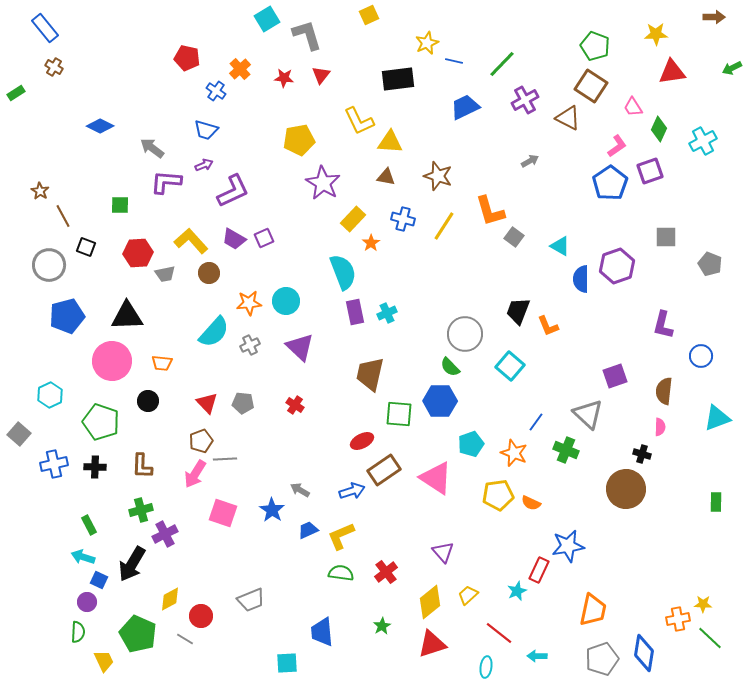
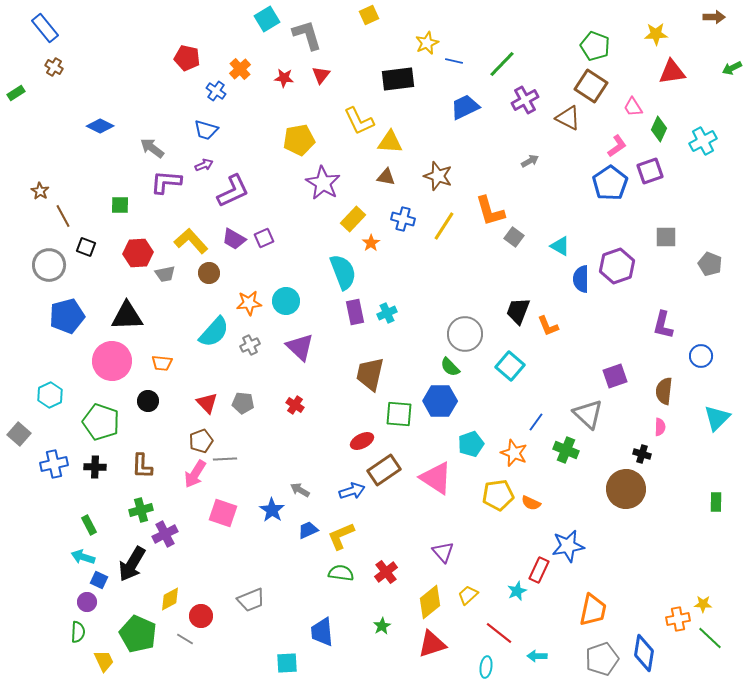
cyan triangle at (717, 418): rotated 24 degrees counterclockwise
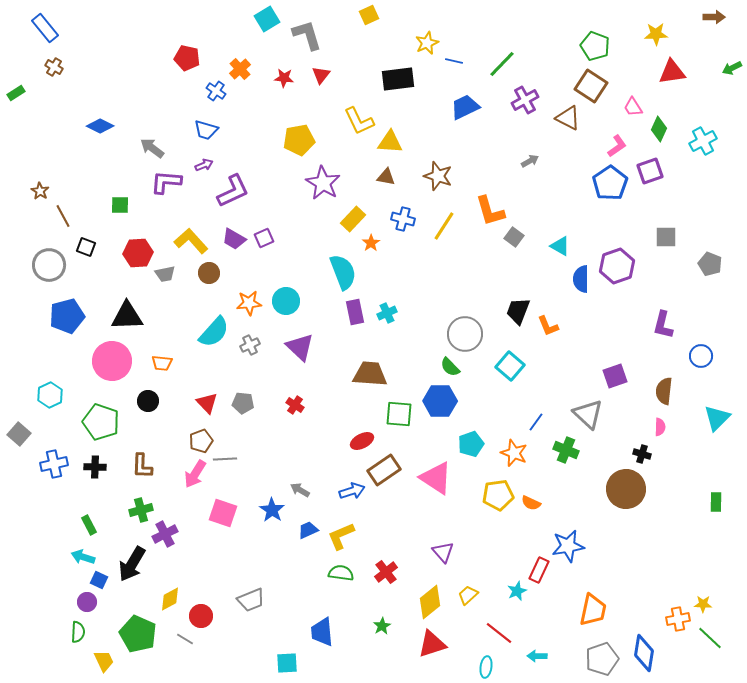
brown trapezoid at (370, 374): rotated 81 degrees clockwise
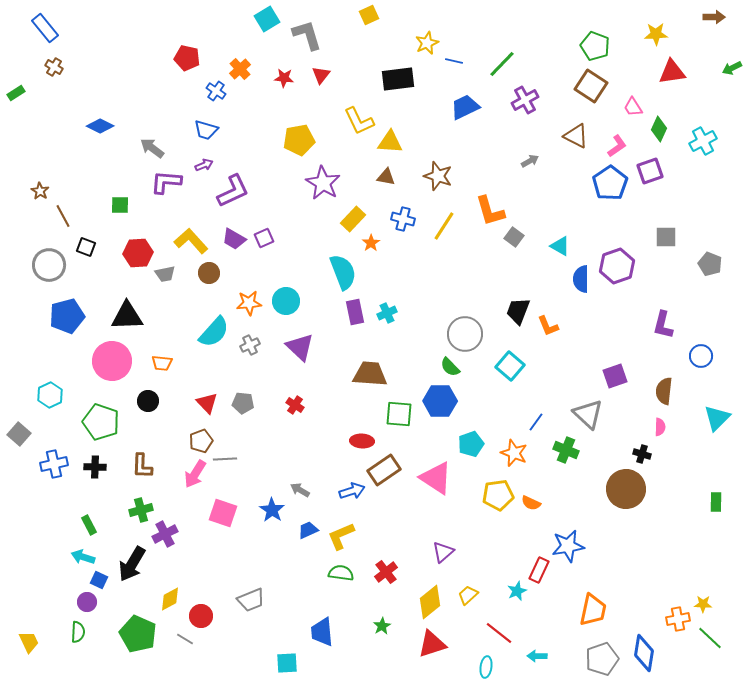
brown triangle at (568, 118): moved 8 px right, 18 px down
red ellipse at (362, 441): rotated 30 degrees clockwise
purple triangle at (443, 552): rotated 30 degrees clockwise
yellow trapezoid at (104, 661): moved 75 px left, 19 px up
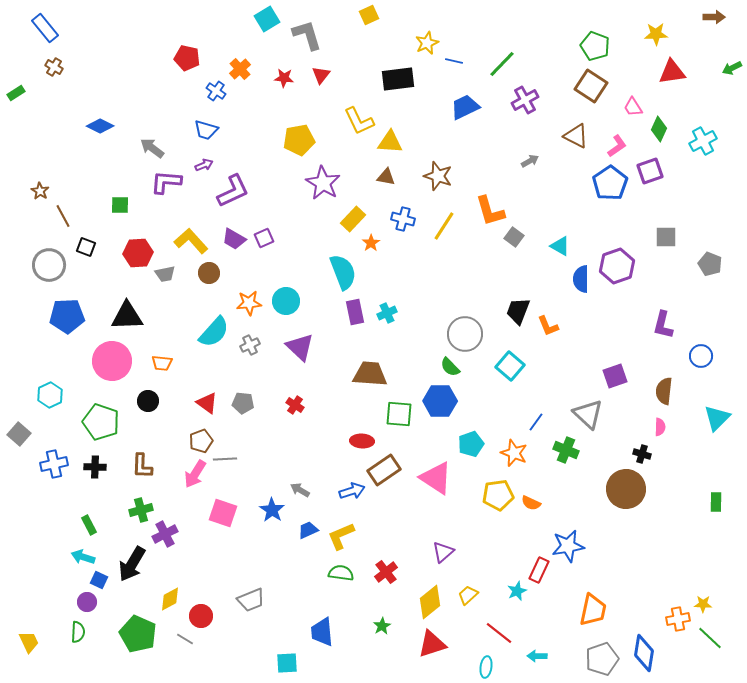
blue pentagon at (67, 316): rotated 12 degrees clockwise
red triangle at (207, 403): rotated 10 degrees counterclockwise
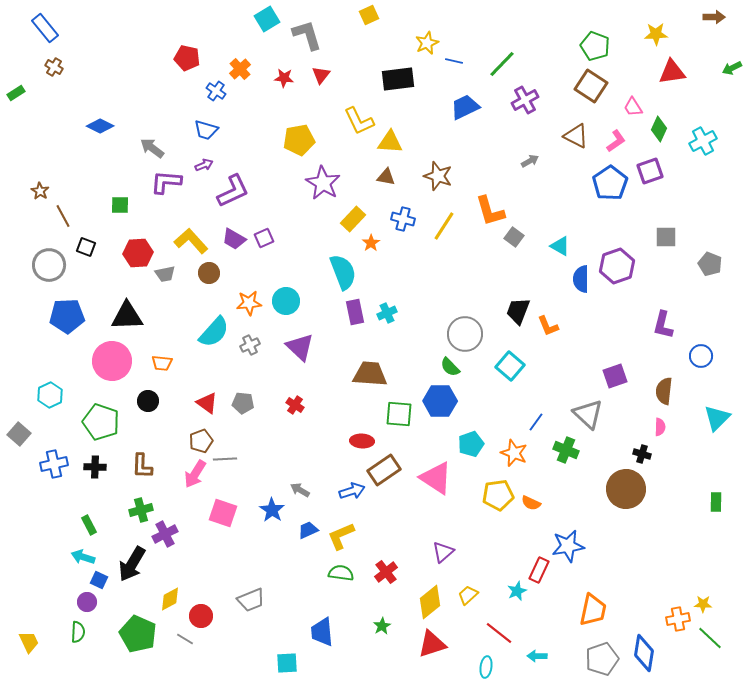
pink L-shape at (617, 146): moved 1 px left, 5 px up
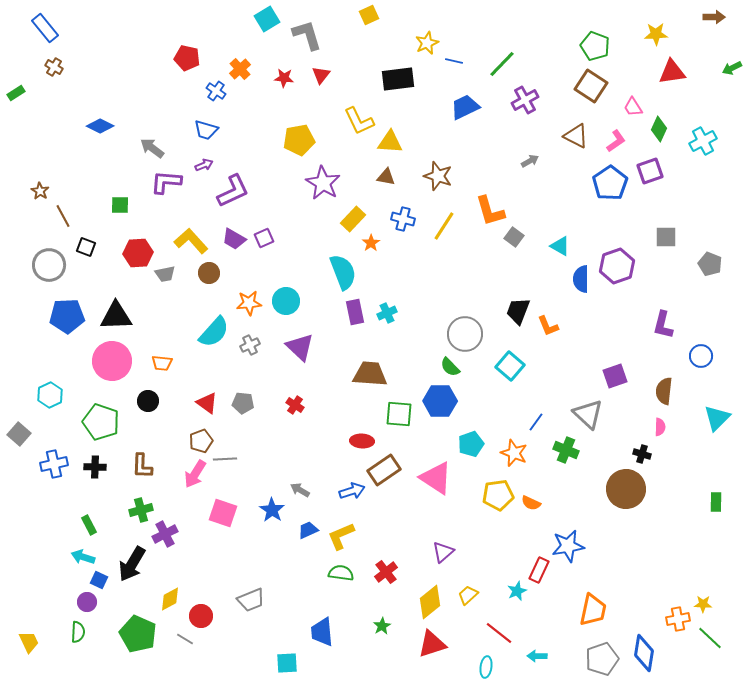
black triangle at (127, 316): moved 11 px left
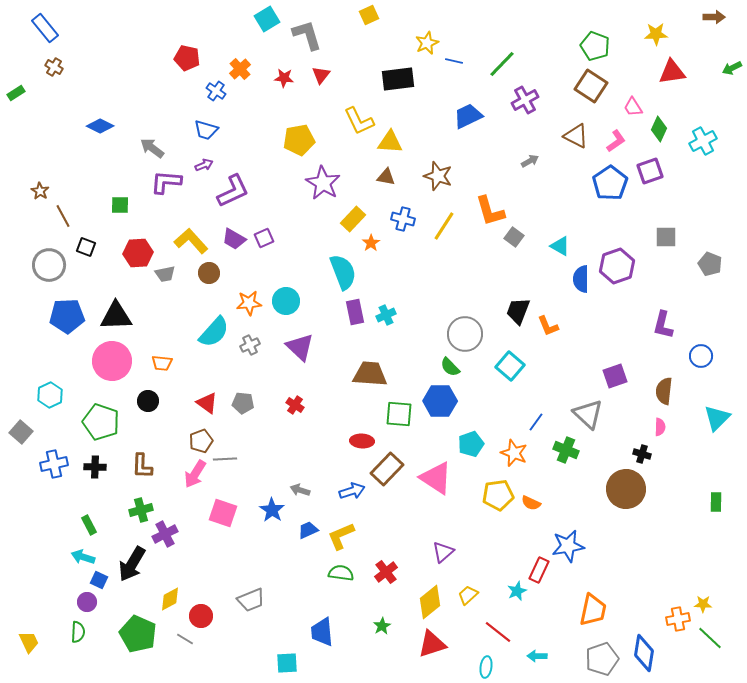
blue trapezoid at (465, 107): moved 3 px right, 9 px down
cyan cross at (387, 313): moved 1 px left, 2 px down
gray square at (19, 434): moved 2 px right, 2 px up
brown rectangle at (384, 470): moved 3 px right, 1 px up; rotated 12 degrees counterclockwise
gray arrow at (300, 490): rotated 12 degrees counterclockwise
red line at (499, 633): moved 1 px left, 1 px up
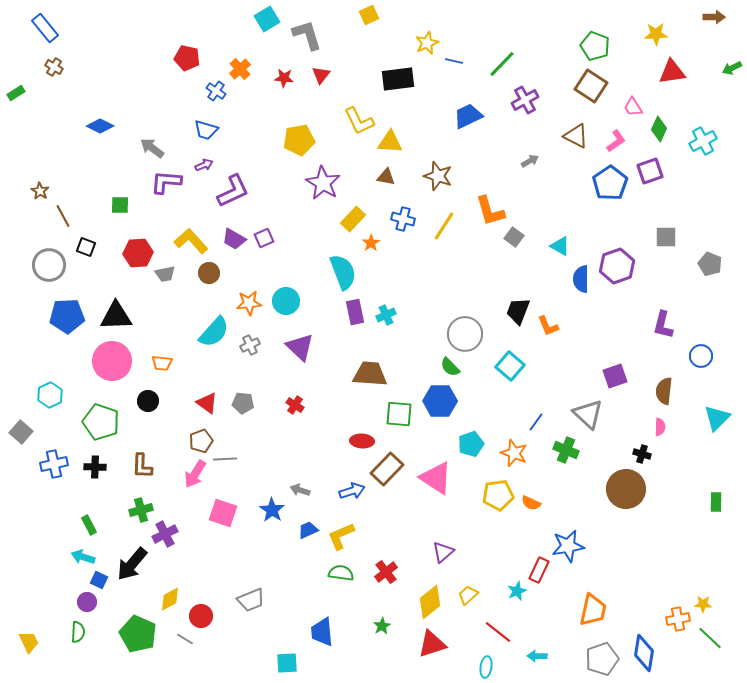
black arrow at (132, 564): rotated 9 degrees clockwise
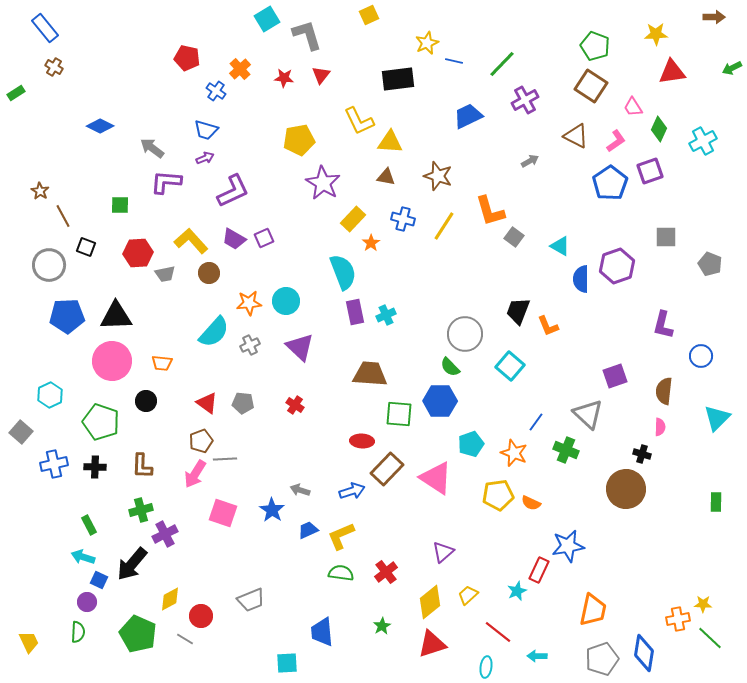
purple arrow at (204, 165): moved 1 px right, 7 px up
black circle at (148, 401): moved 2 px left
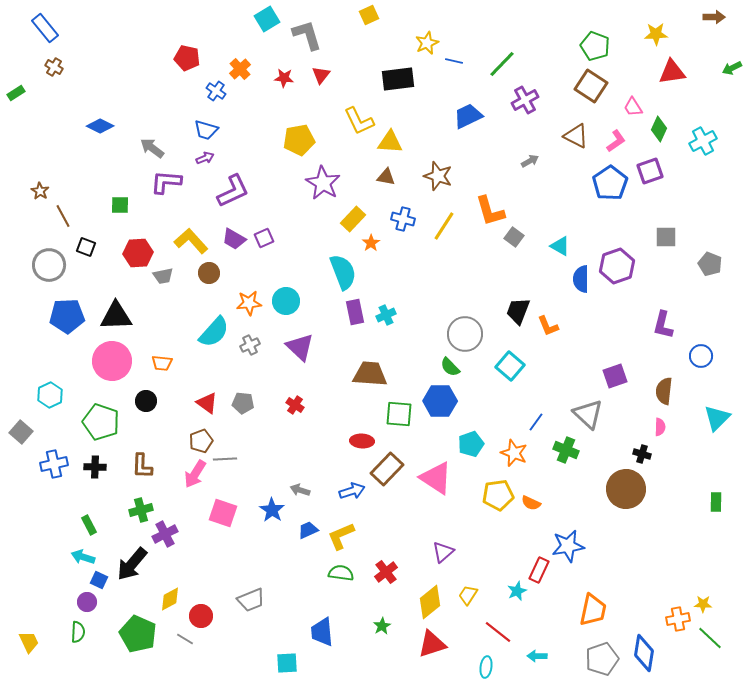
gray trapezoid at (165, 274): moved 2 px left, 2 px down
yellow trapezoid at (468, 595): rotated 15 degrees counterclockwise
